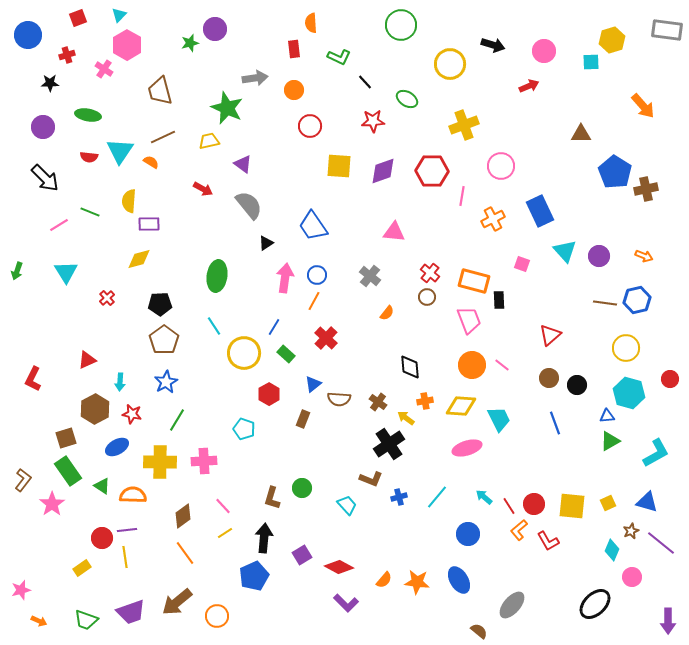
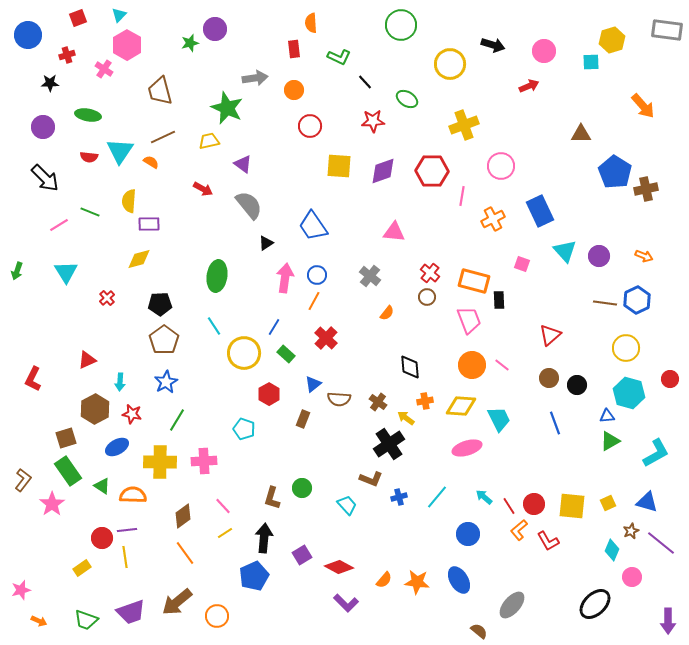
blue hexagon at (637, 300): rotated 12 degrees counterclockwise
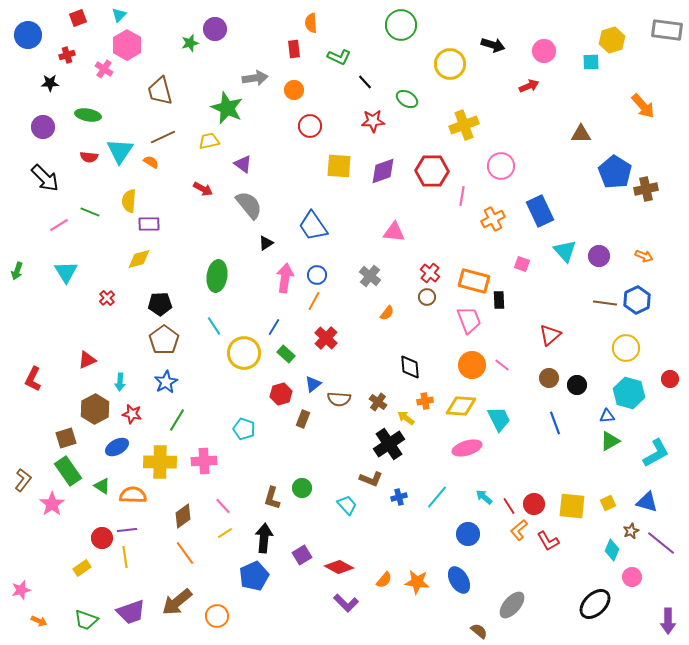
red hexagon at (269, 394): moved 12 px right; rotated 15 degrees clockwise
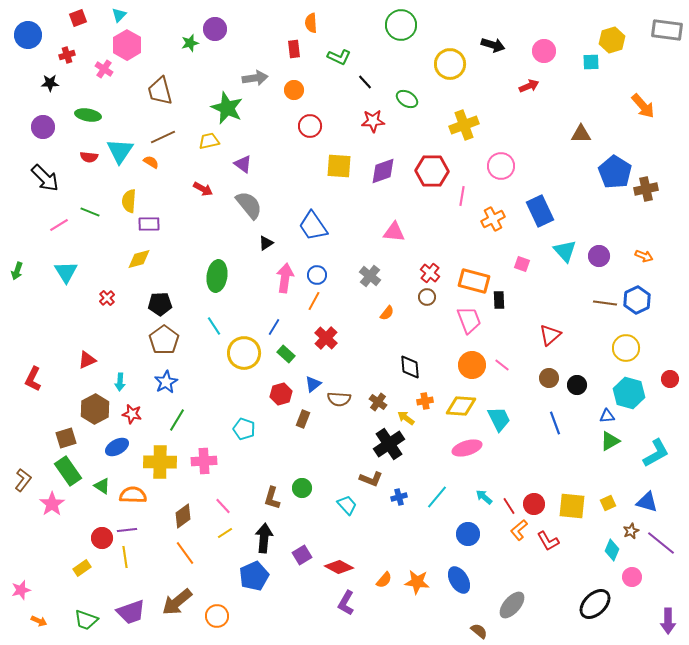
purple L-shape at (346, 603): rotated 75 degrees clockwise
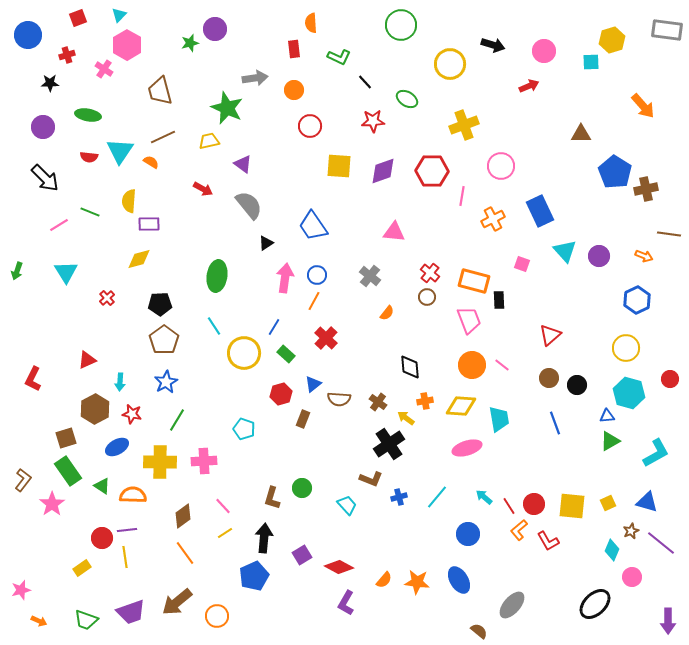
brown line at (605, 303): moved 64 px right, 69 px up
cyan trapezoid at (499, 419): rotated 16 degrees clockwise
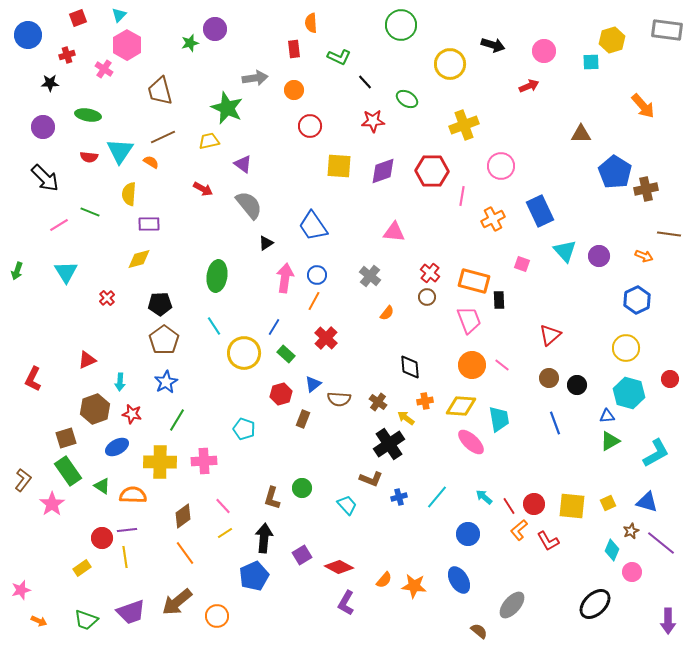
yellow semicircle at (129, 201): moved 7 px up
brown hexagon at (95, 409): rotated 8 degrees clockwise
pink ellipse at (467, 448): moved 4 px right, 6 px up; rotated 60 degrees clockwise
pink circle at (632, 577): moved 5 px up
orange star at (417, 582): moved 3 px left, 4 px down
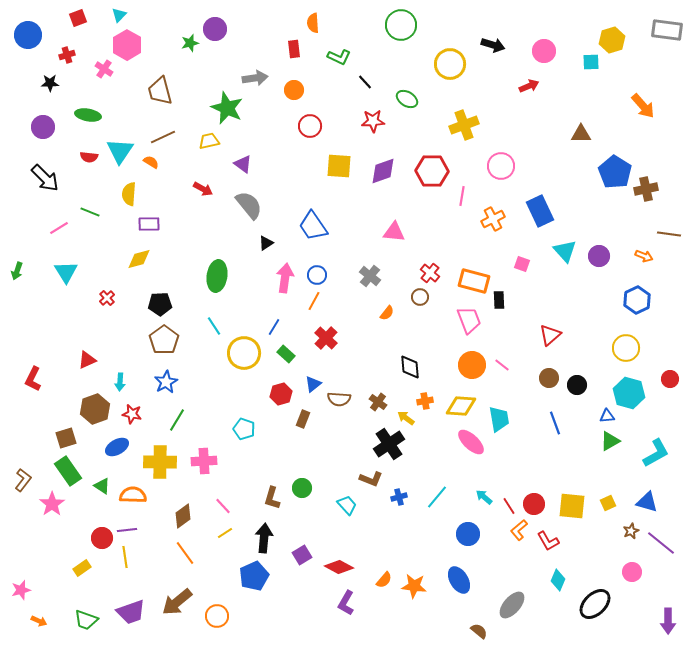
orange semicircle at (311, 23): moved 2 px right
pink line at (59, 225): moved 3 px down
brown circle at (427, 297): moved 7 px left
cyan diamond at (612, 550): moved 54 px left, 30 px down
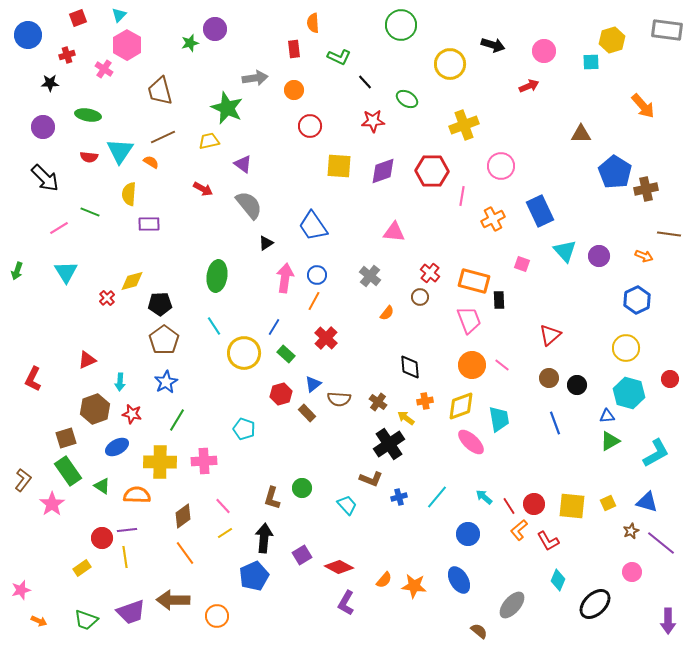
yellow diamond at (139, 259): moved 7 px left, 22 px down
yellow diamond at (461, 406): rotated 24 degrees counterclockwise
brown rectangle at (303, 419): moved 4 px right, 6 px up; rotated 66 degrees counterclockwise
orange semicircle at (133, 495): moved 4 px right
brown arrow at (177, 602): moved 4 px left, 2 px up; rotated 40 degrees clockwise
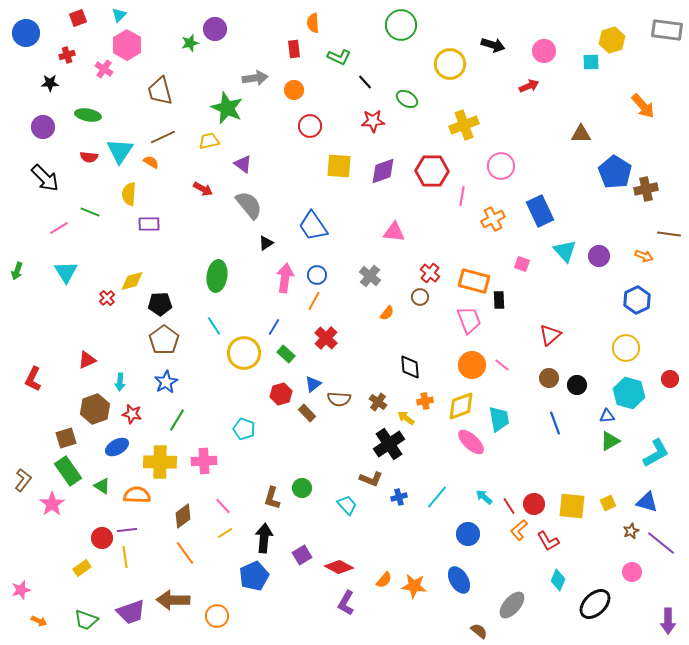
blue circle at (28, 35): moved 2 px left, 2 px up
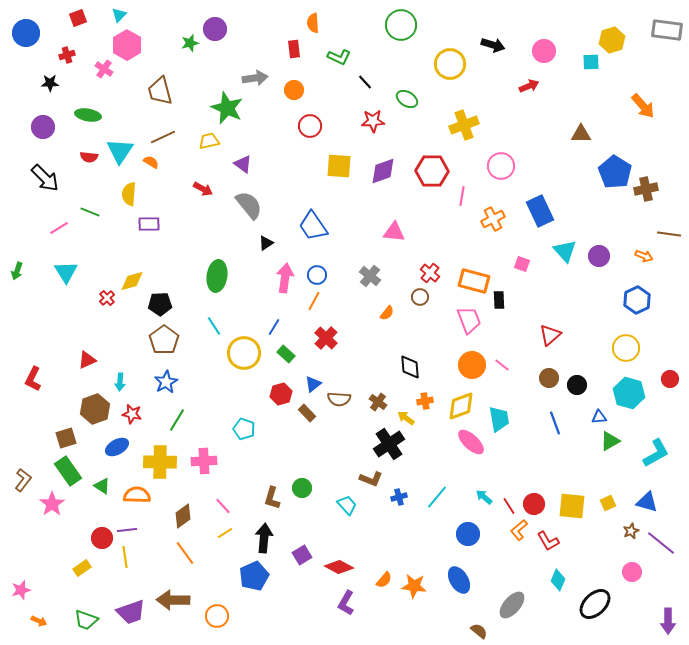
blue triangle at (607, 416): moved 8 px left, 1 px down
